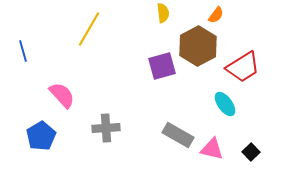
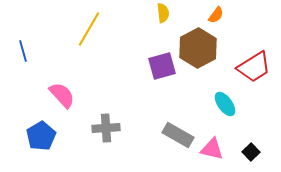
brown hexagon: moved 2 px down
red trapezoid: moved 11 px right
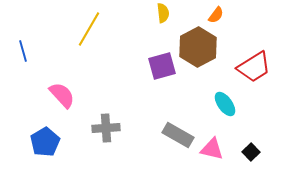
brown hexagon: moved 1 px up
blue pentagon: moved 4 px right, 6 px down
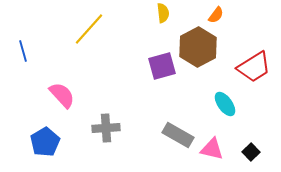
yellow line: rotated 12 degrees clockwise
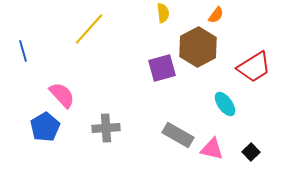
purple square: moved 2 px down
blue pentagon: moved 15 px up
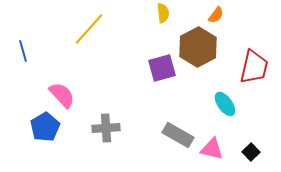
red trapezoid: rotated 45 degrees counterclockwise
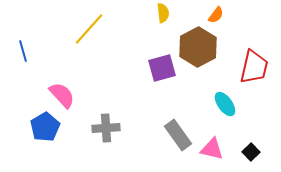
gray rectangle: rotated 24 degrees clockwise
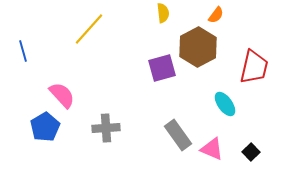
pink triangle: rotated 10 degrees clockwise
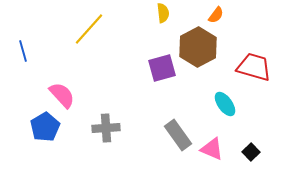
red trapezoid: rotated 87 degrees counterclockwise
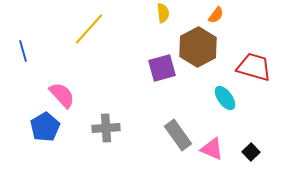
cyan ellipse: moved 6 px up
